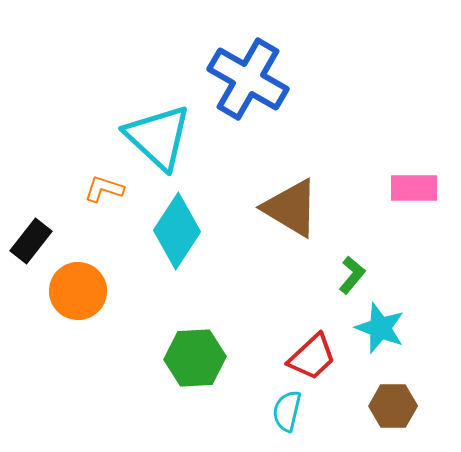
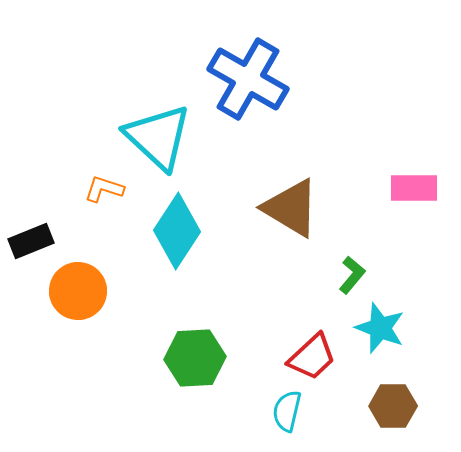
black rectangle: rotated 30 degrees clockwise
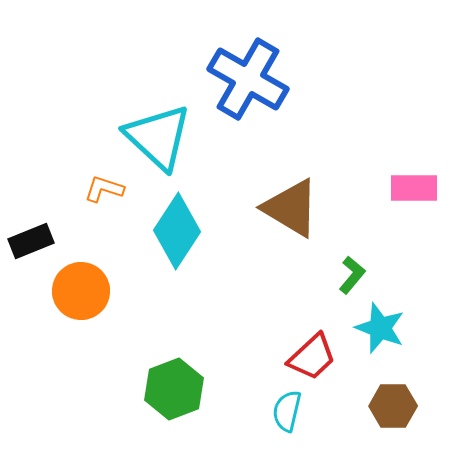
orange circle: moved 3 px right
green hexagon: moved 21 px left, 31 px down; rotated 18 degrees counterclockwise
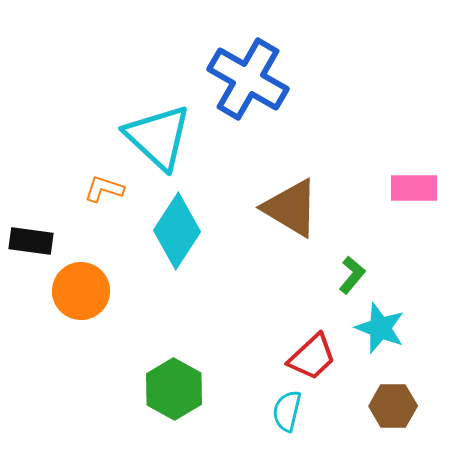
black rectangle: rotated 30 degrees clockwise
green hexagon: rotated 10 degrees counterclockwise
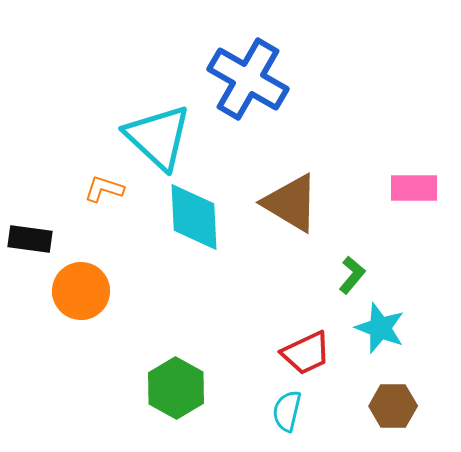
brown triangle: moved 5 px up
cyan diamond: moved 17 px right, 14 px up; rotated 36 degrees counterclockwise
black rectangle: moved 1 px left, 2 px up
red trapezoid: moved 6 px left, 4 px up; rotated 18 degrees clockwise
green hexagon: moved 2 px right, 1 px up
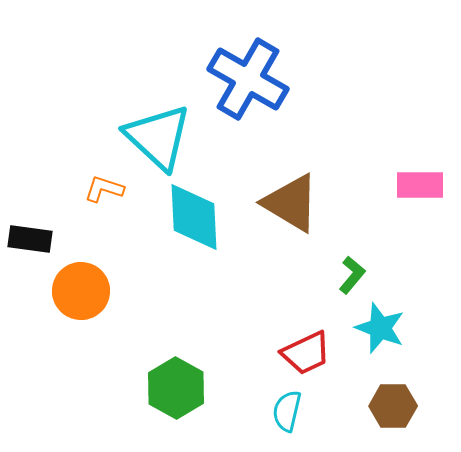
pink rectangle: moved 6 px right, 3 px up
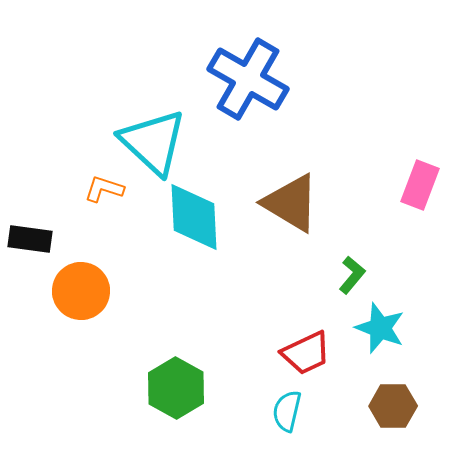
cyan triangle: moved 5 px left, 5 px down
pink rectangle: rotated 69 degrees counterclockwise
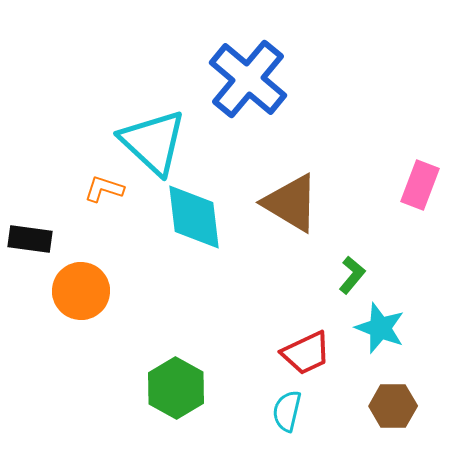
blue cross: rotated 10 degrees clockwise
cyan diamond: rotated 4 degrees counterclockwise
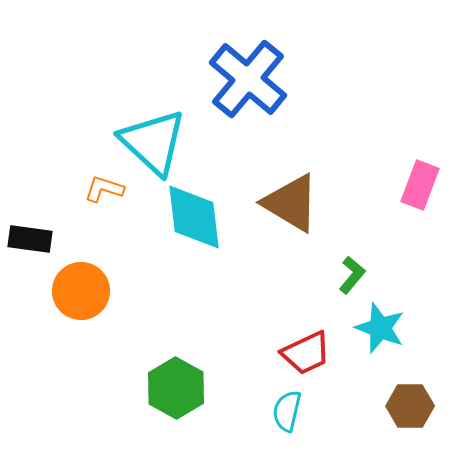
brown hexagon: moved 17 px right
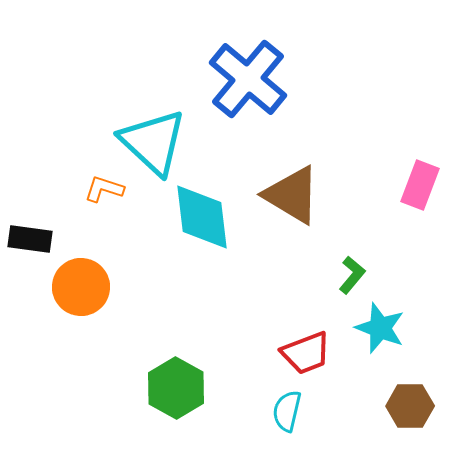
brown triangle: moved 1 px right, 8 px up
cyan diamond: moved 8 px right
orange circle: moved 4 px up
red trapezoid: rotated 4 degrees clockwise
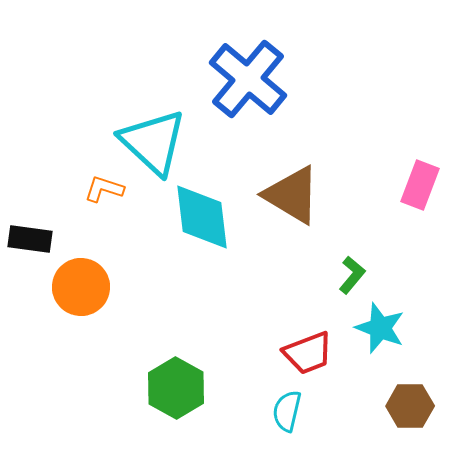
red trapezoid: moved 2 px right
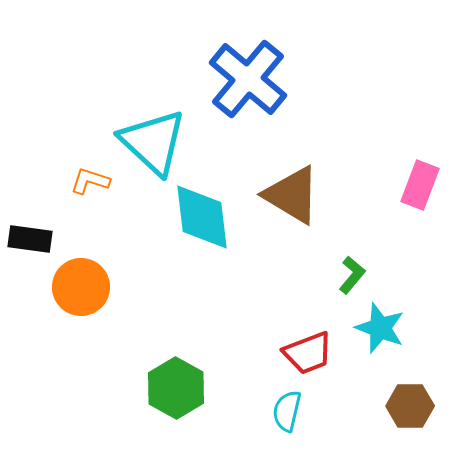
orange L-shape: moved 14 px left, 8 px up
